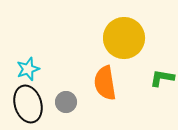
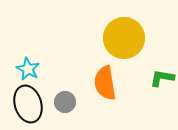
cyan star: rotated 25 degrees counterclockwise
gray circle: moved 1 px left
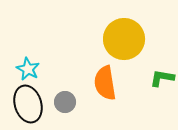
yellow circle: moved 1 px down
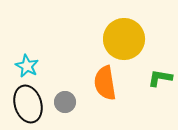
cyan star: moved 1 px left, 3 px up
green L-shape: moved 2 px left
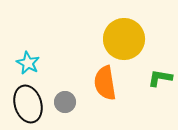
cyan star: moved 1 px right, 3 px up
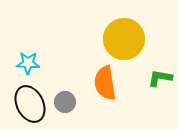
cyan star: rotated 25 degrees counterclockwise
black ellipse: moved 2 px right; rotated 9 degrees counterclockwise
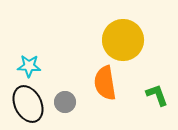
yellow circle: moved 1 px left, 1 px down
cyan star: moved 1 px right, 3 px down
green L-shape: moved 3 px left, 17 px down; rotated 60 degrees clockwise
black ellipse: moved 2 px left
